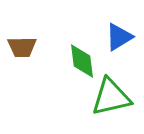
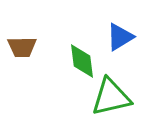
blue triangle: moved 1 px right
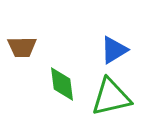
blue triangle: moved 6 px left, 13 px down
green diamond: moved 20 px left, 23 px down
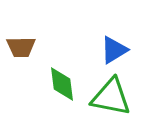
brown trapezoid: moved 1 px left
green triangle: rotated 24 degrees clockwise
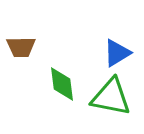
blue triangle: moved 3 px right, 3 px down
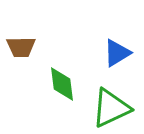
green triangle: moved 11 px down; rotated 36 degrees counterclockwise
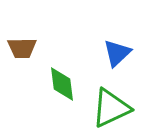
brown trapezoid: moved 1 px right, 1 px down
blue triangle: rotated 12 degrees counterclockwise
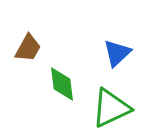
brown trapezoid: moved 6 px right; rotated 60 degrees counterclockwise
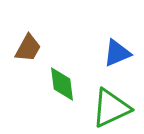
blue triangle: rotated 20 degrees clockwise
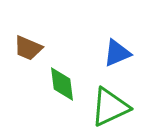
brown trapezoid: rotated 84 degrees clockwise
green triangle: moved 1 px left, 1 px up
